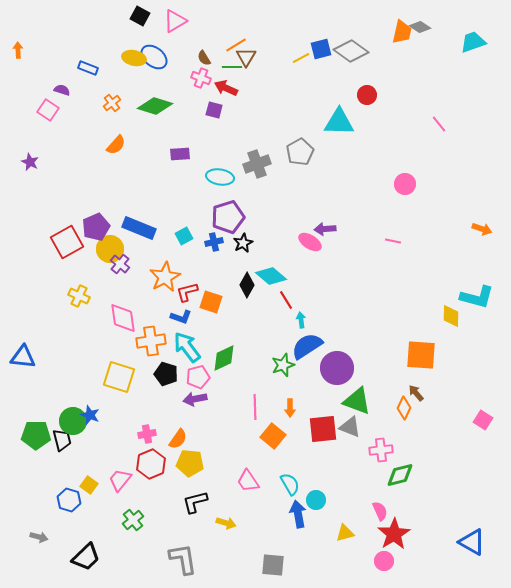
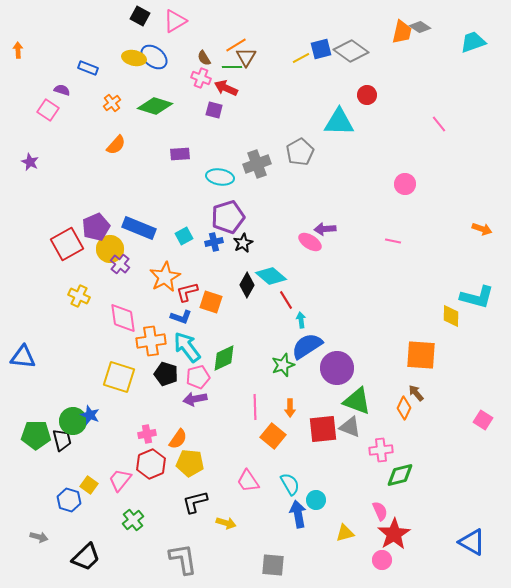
red square at (67, 242): moved 2 px down
pink circle at (384, 561): moved 2 px left, 1 px up
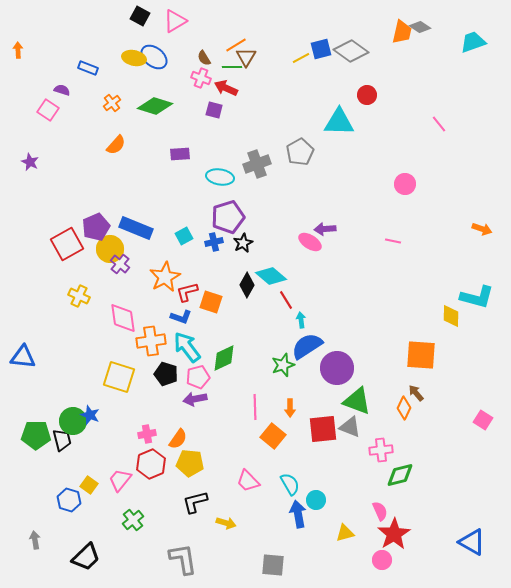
blue rectangle at (139, 228): moved 3 px left
pink trapezoid at (248, 481): rotated 10 degrees counterclockwise
gray arrow at (39, 537): moved 4 px left, 3 px down; rotated 114 degrees counterclockwise
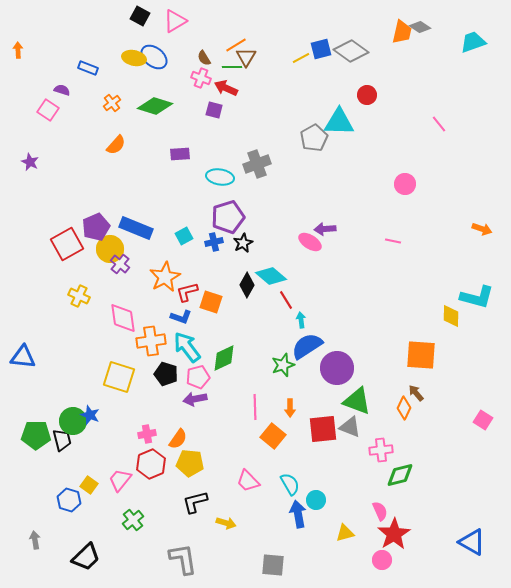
gray pentagon at (300, 152): moved 14 px right, 14 px up
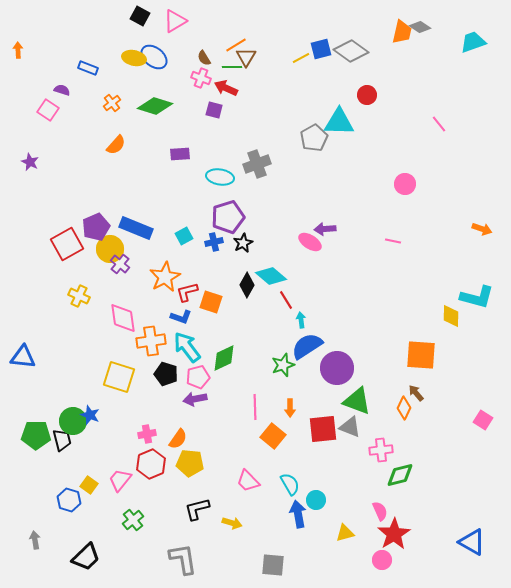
black L-shape at (195, 502): moved 2 px right, 7 px down
yellow arrow at (226, 523): moved 6 px right
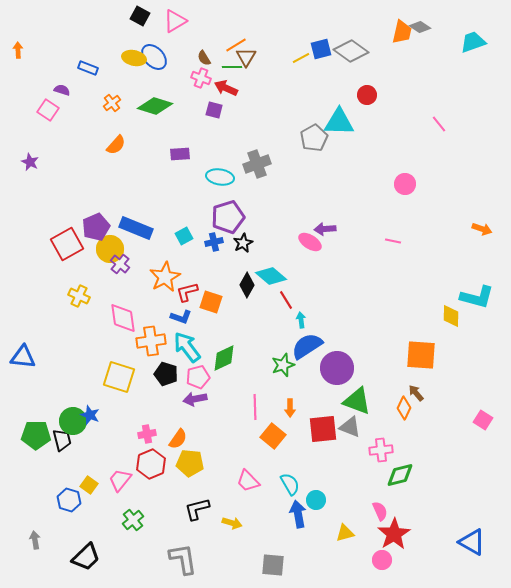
blue ellipse at (154, 57): rotated 8 degrees clockwise
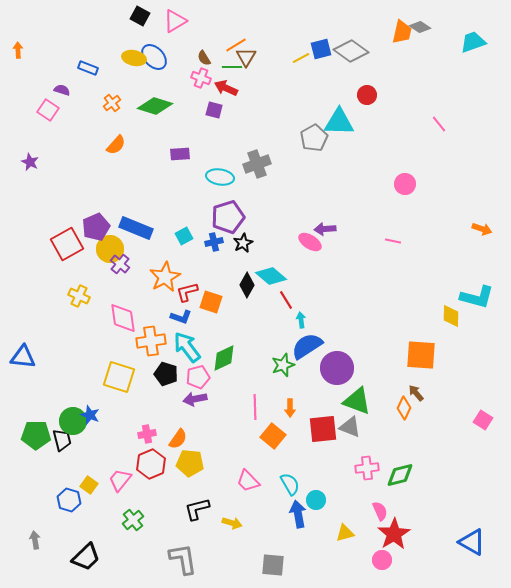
pink cross at (381, 450): moved 14 px left, 18 px down
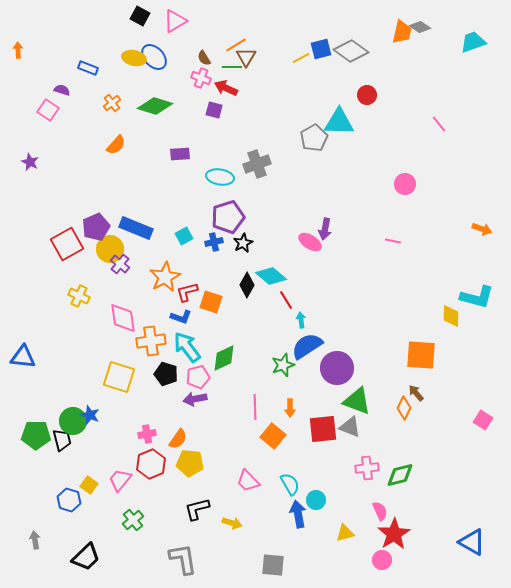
purple arrow at (325, 229): rotated 75 degrees counterclockwise
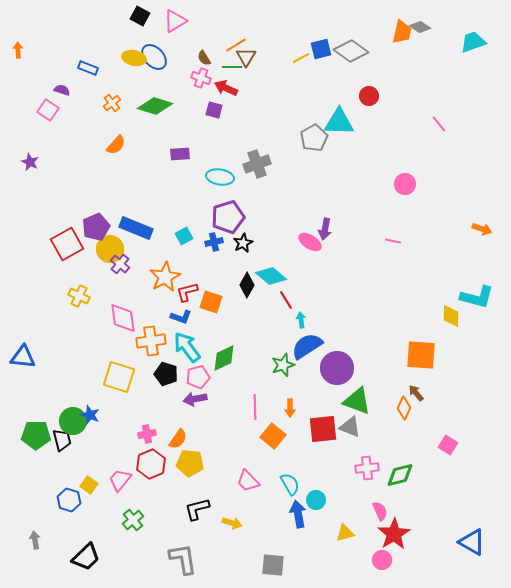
red circle at (367, 95): moved 2 px right, 1 px down
pink square at (483, 420): moved 35 px left, 25 px down
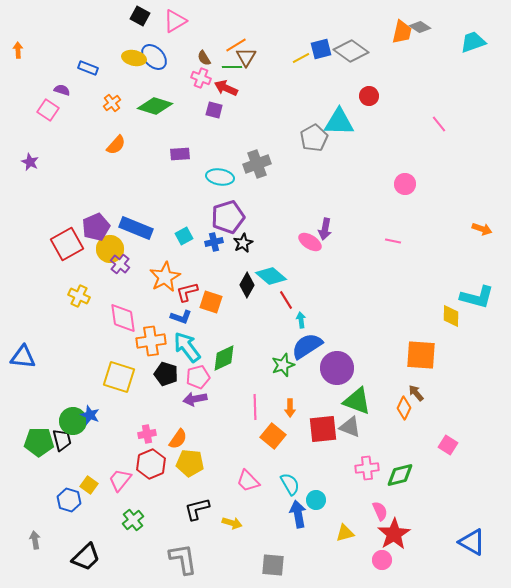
green pentagon at (36, 435): moved 3 px right, 7 px down
